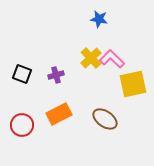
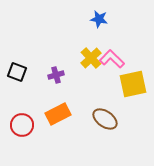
black square: moved 5 px left, 2 px up
orange rectangle: moved 1 px left
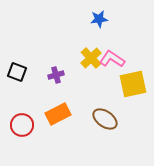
blue star: rotated 18 degrees counterclockwise
pink L-shape: rotated 10 degrees counterclockwise
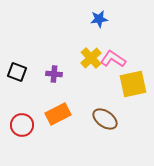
pink L-shape: moved 1 px right
purple cross: moved 2 px left, 1 px up; rotated 21 degrees clockwise
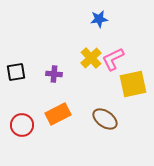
pink L-shape: rotated 60 degrees counterclockwise
black square: moved 1 px left; rotated 30 degrees counterclockwise
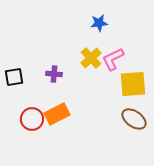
blue star: moved 4 px down
black square: moved 2 px left, 5 px down
yellow square: rotated 8 degrees clockwise
orange rectangle: moved 1 px left
brown ellipse: moved 29 px right
red circle: moved 10 px right, 6 px up
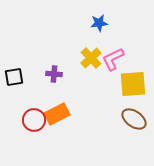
red circle: moved 2 px right, 1 px down
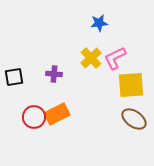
pink L-shape: moved 2 px right, 1 px up
yellow square: moved 2 px left, 1 px down
red circle: moved 3 px up
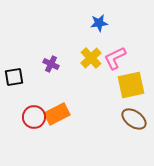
purple cross: moved 3 px left, 10 px up; rotated 21 degrees clockwise
yellow square: rotated 8 degrees counterclockwise
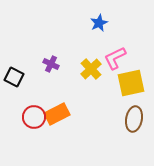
blue star: rotated 18 degrees counterclockwise
yellow cross: moved 11 px down
black square: rotated 36 degrees clockwise
yellow square: moved 2 px up
brown ellipse: rotated 65 degrees clockwise
